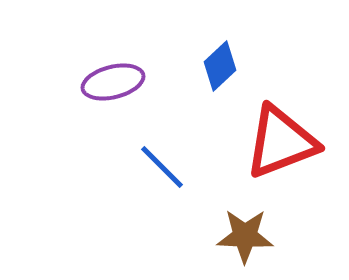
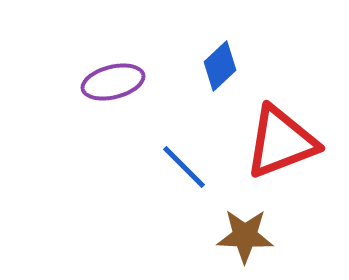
blue line: moved 22 px right
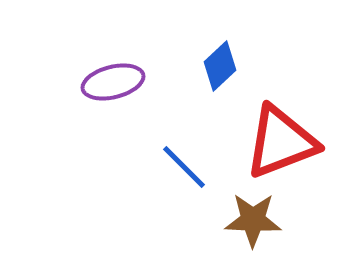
brown star: moved 8 px right, 16 px up
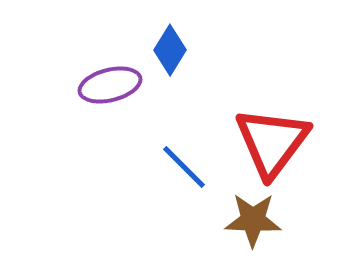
blue diamond: moved 50 px left, 16 px up; rotated 15 degrees counterclockwise
purple ellipse: moved 3 px left, 3 px down
red triangle: moved 9 px left; rotated 32 degrees counterclockwise
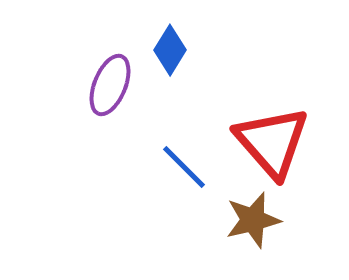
purple ellipse: rotated 54 degrees counterclockwise
red triangle: rotated 18 degrees counterclockwise
brown star: rotated 16 degrees counterclockwise
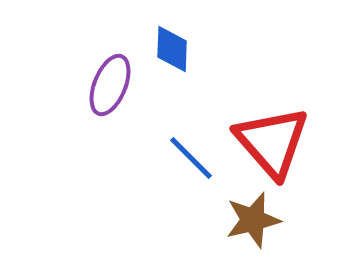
blue diamond: moved 2 px right, 1 px up; rotated 30 degrees counterclockwise
blue line: moved 7 px right, 9 px up
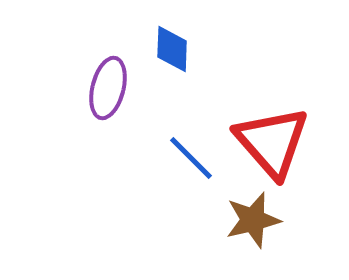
purple ellipse: moved 2 px left, 3 px down; rotated 8 degrees counterclockwise
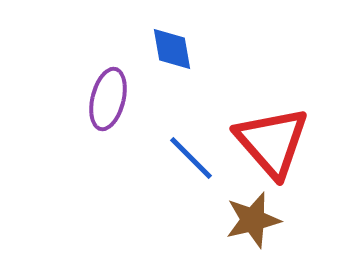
blue diamond: rotated 12 degrees counterclockwise
purple ellipse: moved 11 px down
